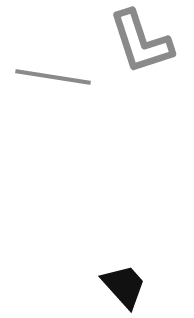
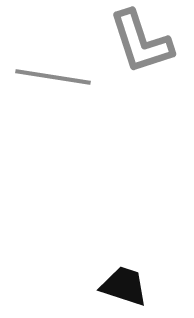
black trapezoid: rotated 30 degrees counterclockwise
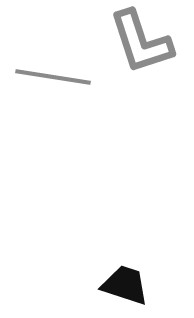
black trapezoid: moved 1 px right, 1 px up
